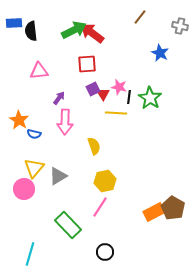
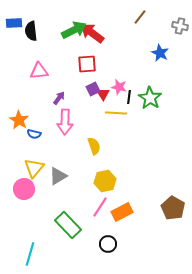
orange rectangle: moved 32 px left
black circle: moved 3 px right, 8 px up
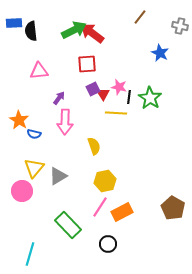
pink circle: moved 2 px left, 2 px down
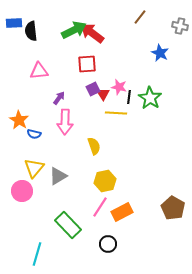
cyan line: moved 7 px right
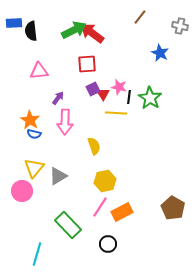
purple arrow: moved 1 px left
orange star: moved 11 px right
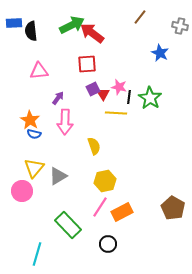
green arrow: moved 2 px left, 5 px up
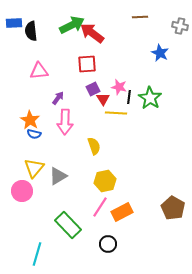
brown line: rotated 49 degrees clockwise
red triangle: moved 5 px down
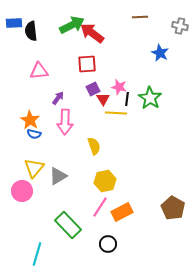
black line: moved 2 px left, 2 px down
